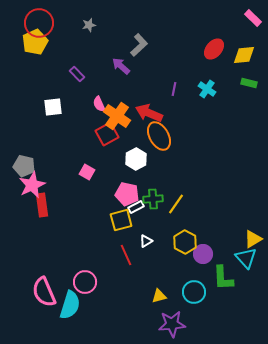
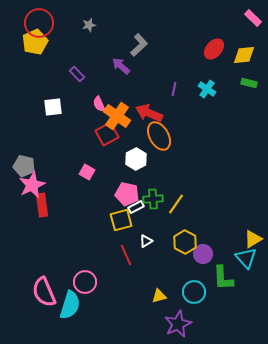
purple star at (172, 324): moved 6 px right; rotated 20 degrees counterclockwise
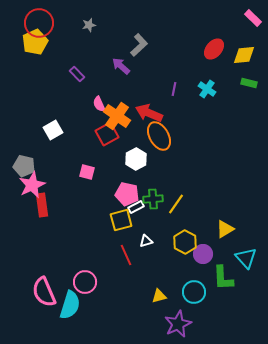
white square at (53, 107): moved 23 px down; rotated 24 degrees counterclockwise
pink square at (87, 172): rotated 14 degrees counterclockwise
yellow triangle at (253, 239): moved 28 px left, 10 px up
white triangle at (146, 241): rotated 16 degrees clockwise
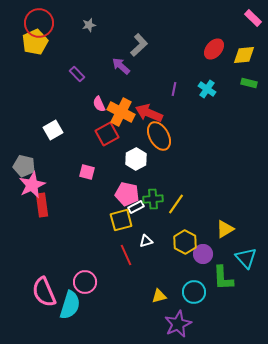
orange cross at (117, 116): moved 4 px right, 4 px up; rotated 8 degrees counterclockwise
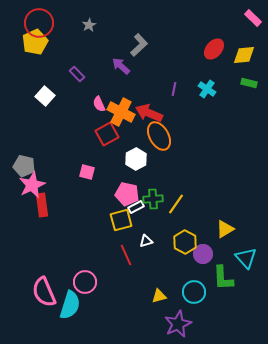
gray star at (89, 25): rotated 16 degrees counterclockwise
white square at (53, 130): moved 8 px left, 34 px up; rotated 18 degrees counterclockwise
